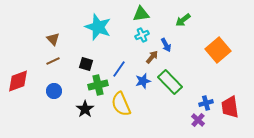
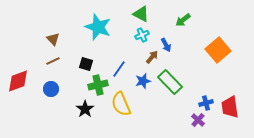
green triangle: rotated 36 degrees clockwise
blue circle: moved 3 px left, 2 px up
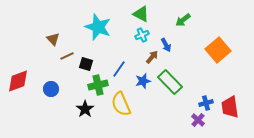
brown line: moved 14 px right, 5 px up
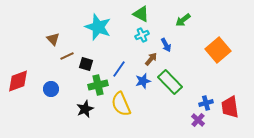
brown arrow: moved 1 px left, 2 px down
black star: rotated 12 degrees clockwise
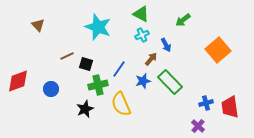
brown triangle: moved 15 px left, 14 px up
purple cross: moved 6 px down
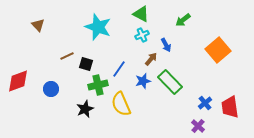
blue cross: moved 1 px left; rotated 24 degrees counterclockwise
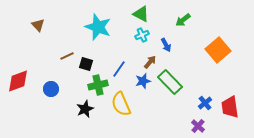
brown arrow: moved 1 px left, 3 px down
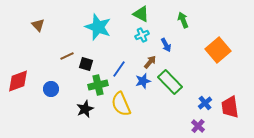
green arrow: rotated 105 degrees clockwise
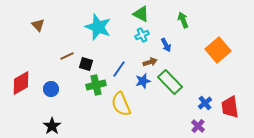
brown arrow: rotated 32 degrees clockwise
red diamond: moved 3 px right, 2 px down; rotated 10 degrees counterclockwise
green cross: moved 2 px left
black star: moved 33 px left, 17 px down; rotated 12 degrees counterclockwise
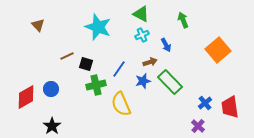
red diamond: moved 5 px right, 14 px down
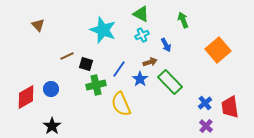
cyan star: moved 5 px right, 3 px down
blue star: moved 3 px left, 2 px up; rotated 21 degrees counterclockwise
purple cross: moved 8 px right
